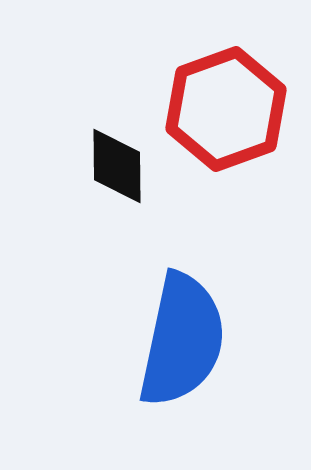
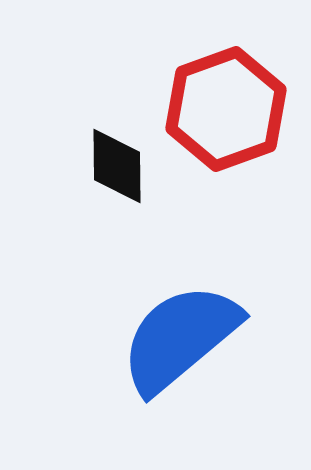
blue semicircle: moved 2 px left, 2 px up; rotated 142 degrees counterclockwise
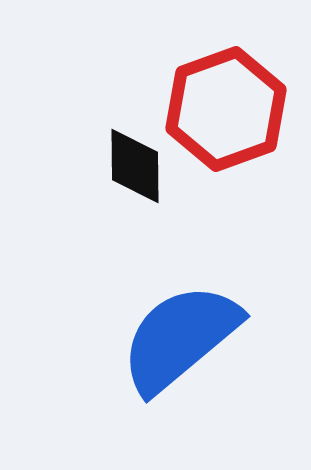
black diamond: moved 18 px right
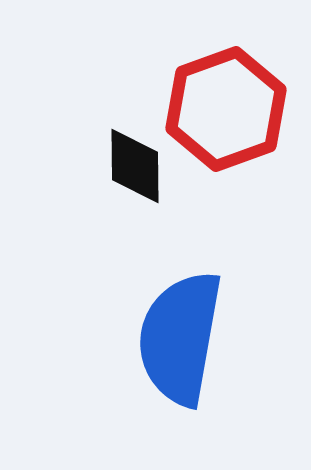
blue semicircle: rotated 40 degrees counterclockwise
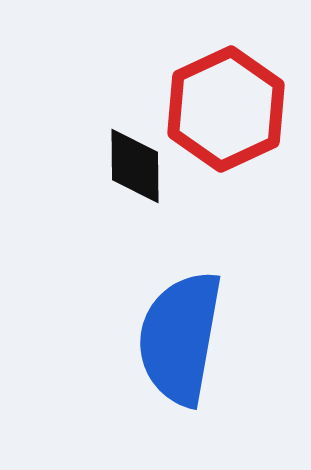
red hexagon: rotated 5 degrees counterclockwise
